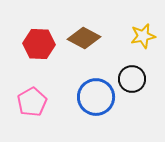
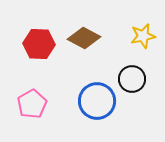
blue circle: moved 1 px right, 4 px down
pink pentagon: moved 2 px down
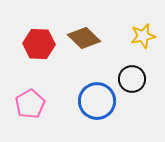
brown diamond: rotated 16 degrees clockwise
pink pentagon: moved 2 px left
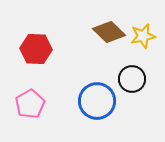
brown diamond: moved 25 px right, 6 px up
red hexagon: moved 3 px left, 5 px down
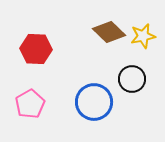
blue circle: moved 3 px left, 1 px down
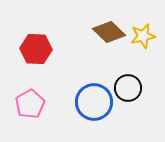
black circle: moved 4 px left, 9 px down
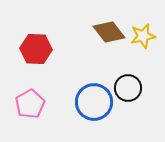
brown diamond: rotated 8 degrees clockwise
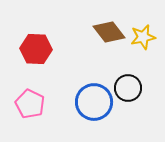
yellow star: moved 1 px down
pink pentagon: rotated 16 degrees counterclockwise
